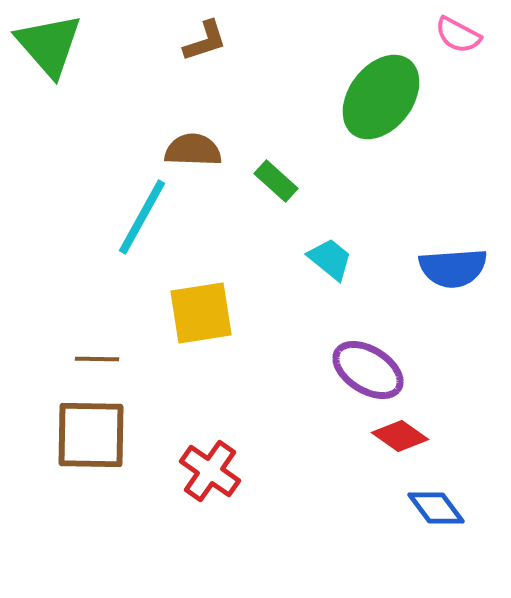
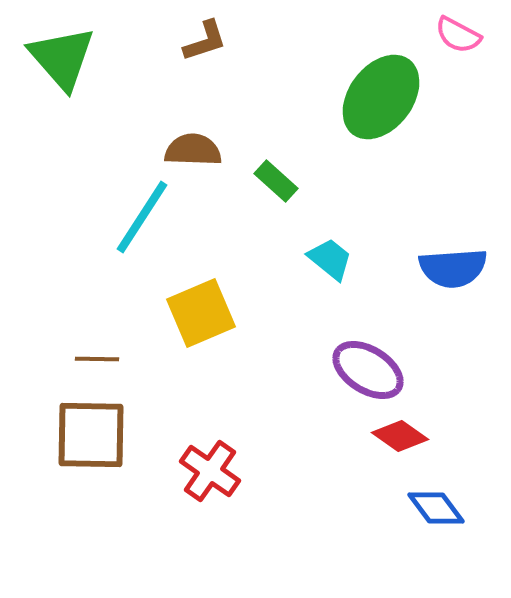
green triangle: moved 13 px right, 13 px down
cyan line: rotated 4 degrees clockwise
yellow square: rotated 14 degrees counterclockwise
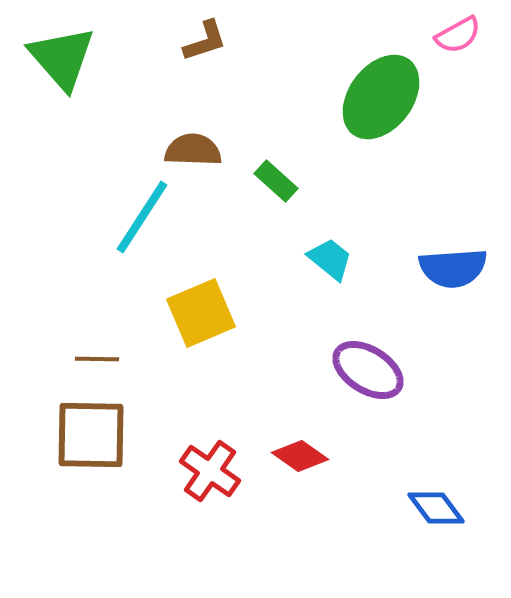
pink semicircle: rotated 57 degrees counterclockwise
red diamond: moved 100 px left, 20 px down
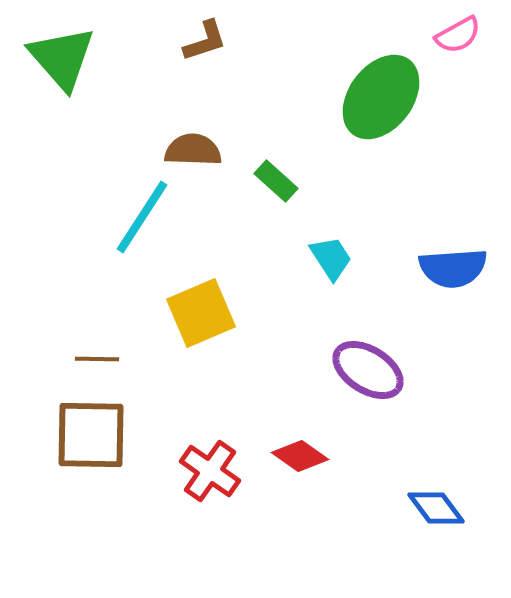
cyan trapezoid: moved 1 px right, 1 px up; rotated 18 degrees clockwise
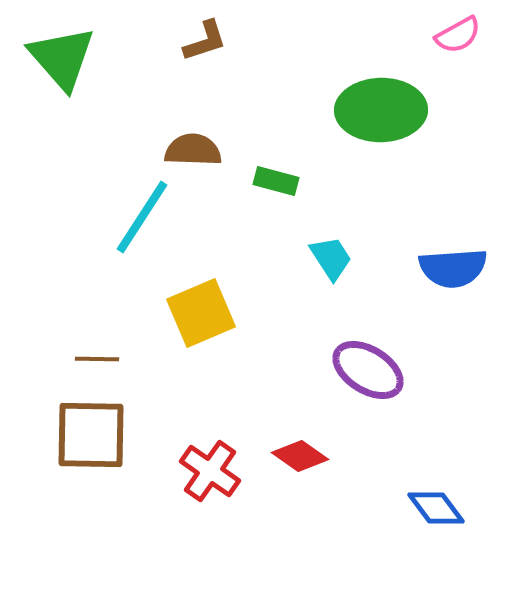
green ellipse: moved 13 px down; rotated 52 degrees clockwise
green rectangle: rotated 27 degrees counterclockwise
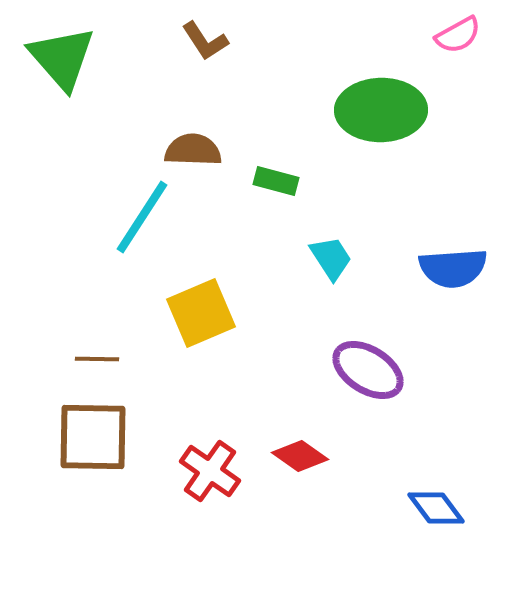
brown L-shape: rotated 75 degrees clockwise
brown square: moved 2 px right, 2 px down
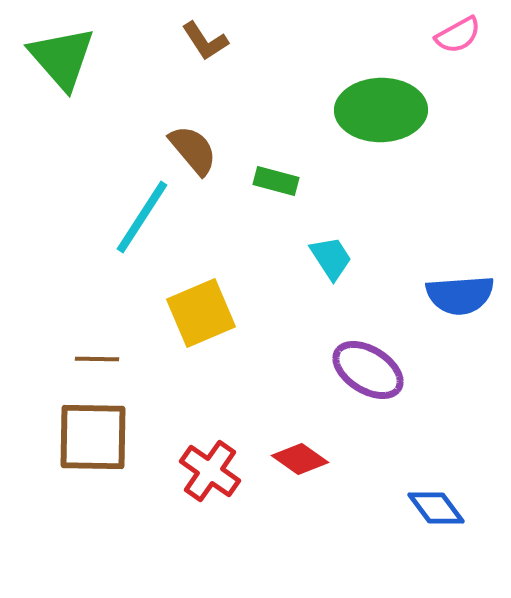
brown semicircle: rotated 48 degrees clockwise
blue semicircle: moved 7 px right, 27 px down
red diamond: moved 3 px down
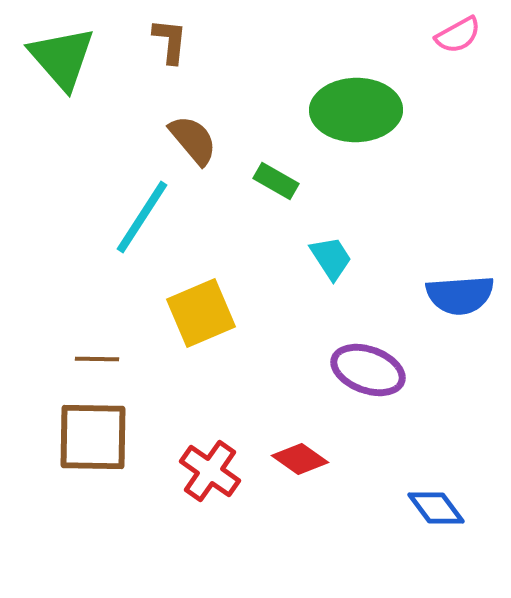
brown L-shape: moved 35 px left; rotated 141 degrees counterclockwise
green ellipse: moved 25 px left
brown semicircle: moved 10 px up
green rectangle: rotated 15 degrees clockwise
purple ellipse: rotated 12 degrees counterclockwise
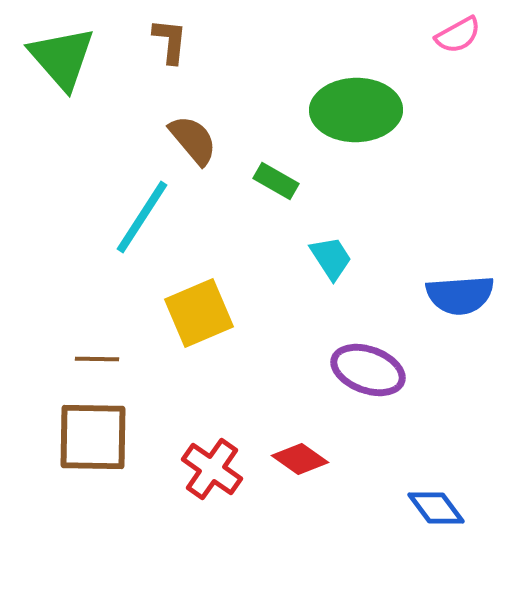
yellow square: moved 2 px left
red cross: moved 2 px right, 2 px up
